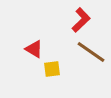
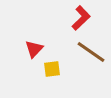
red L-shape: moved 2 px up
red triangle: rotated 42 degrees clockwise
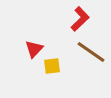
red L-shape: moved 1 px left, 1 px down
yellow square: moved 3 px up
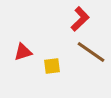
red triangle: moved 11 px left, 3 px down; rotated 30 degrees clockwise
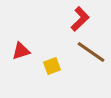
red triangle: moved 2 px left, 1 px up
yellow square: rotated 12 degrees counterclockwise
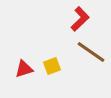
red triangle: moved 3 px right, 18 px down
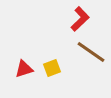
yellow square: moved 2 px down
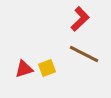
brown line: moved 7 px left, 2 px down; rotated 8 degrees counterclockwise
yellow square: moved 5 px left
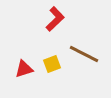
red L-shape: moved 25 px left
yellow square: moved 5 px right, 4 px up
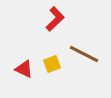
red triangle: rotated 42 degrees clockwise
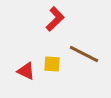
yellow square: rotated 24 degrees clockwise
red triangle: moved 2 px right, 2 px down
